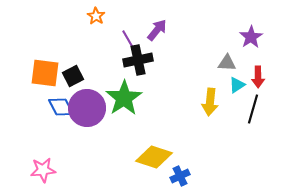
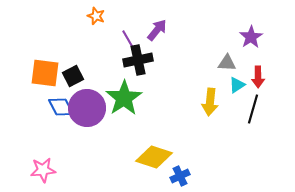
orange star: rotated 12 degrees counterclockwise
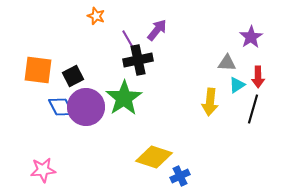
orange square: moved 7 px left, 3 px up
purple circle: moved 1 px left, 1 px up
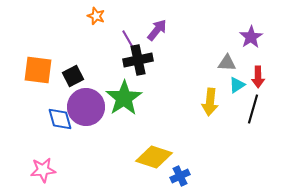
blue diamond: moved 1 px left, 12 px down; rotated 12 degrees clockwise
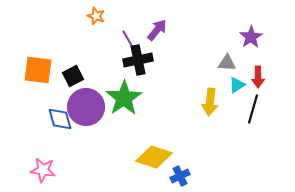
pink star: rotated 15 degrees clockwise
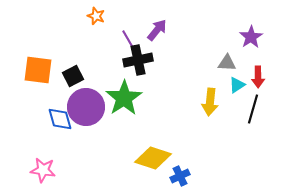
yellow diamond: moved 1 px left, 1 px down
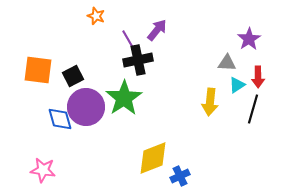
purple star: moved 2 px left, 2 px down
yellow diamond: rotated 39 degrees counterclockwise
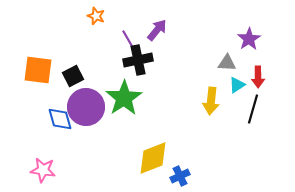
yellow arrow: moved 1 px right, 1 px up
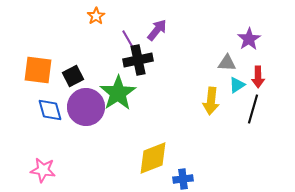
orange star: rotated 18 degrees clockwise
green star: moved 6 px left, 5 px up
blue diamond: moved 10 px left, 9 px up
blue cross: moved 3 px right, 3 px down; rotated 18 degrees clockwise
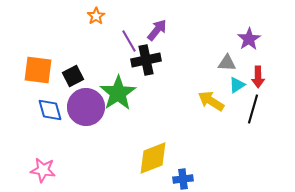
black cross: moved 8 px right
yellow arrow: rotated 116 degrees clockwise
